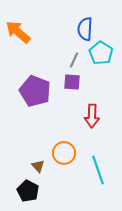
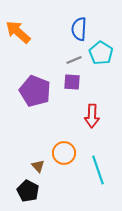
blue semicircle: moved 6 px left
gray line: rotated 42 degrees clockwise
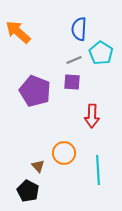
cyan line: rotated 16 degrees clockwise
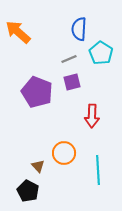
gray line: moved 5 px left, 1 px up
purple square: rotated 18 degrees counterclockwise
purple pentagon: moved 2 px right, 1 px down
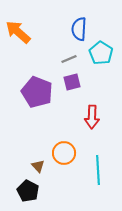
red arrow: moved 1 px down
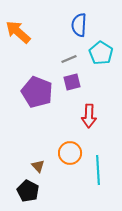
blue semicircle: moved 4 px up
red arrow: moved 3 px left, 1 px up
orange circle: moved 6 px right
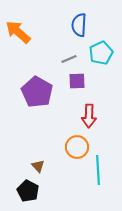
cyan pentagon: rotated 15 degrees clockwise
purple square: moved 5 px right, 1 px up; rotated 12 degrees clockwise
purple pentagon: rotated 8 degrees clockwise
orange circle: moved 7 px right, 6 px up
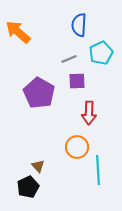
purple pentagon: moved 2 px right, 1 px down
red arrow: moved 3 px up
black pentagon: moved 4 px up; rotated 20 degrees clockwise
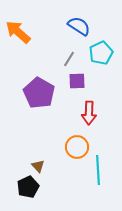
blue semicircle: moved 1 px down; rotated 120 degrees clockwise
gray line: rotated 35 degrees counterclockwise
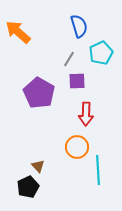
blue semicircle: rotated 40 degrees clockwise
red arrow: moved 3 px left, 1 px down
